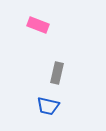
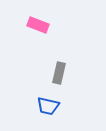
gray rectangle: moved 2 px right
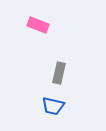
blue trapezoid: moved 5 px right
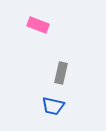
gray rectangle: moved 2 px right
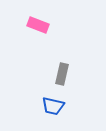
gray rectangle: moved 1 px right, 1 px down
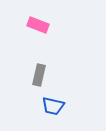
gray rectangle: moved 23 px left, 1 px down
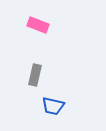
gray rectangle: moved 4 px left
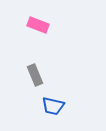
gray rectangle: rotated 35 degrees counterclockwise
